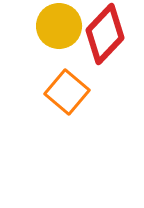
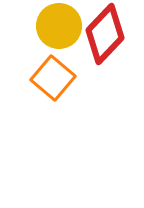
orange square: moved 14 px left, 14 px up
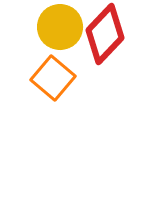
yellow circle: moved 1 px right, 1 px down
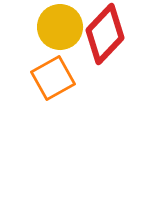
orange square: rotated 21 degrees clockwise
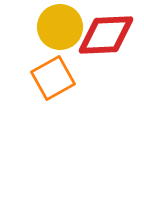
red diamond: moved 1 px right, 1 px down; rotated 44 degrees clockwise
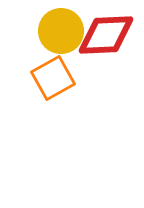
yellow circle: moved 1 px right, 4 px down
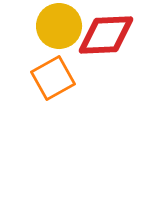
yellow circle: moved 2 px left, 5 px up
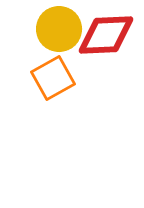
yellow circle: moved 3 px down
